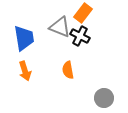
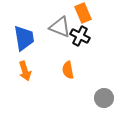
orange rectangle: rotated 60 degrees counterclockwise
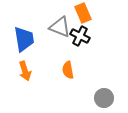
blue trapezoid: moved 1 px down
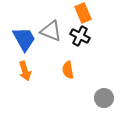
gray triangle: moved 9 px left, 4 px down
blue trapezoid: rotated 20 degrees counterclockwise
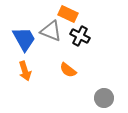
orange rectangle: moved 15 px left, 1 px down; rotated 42 degrees counterclockwise
orange semicircle: rotated 42 degrees counterclockwise
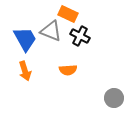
blue trapezoid: moved 1 px right
orange semicircle: rotated 42 degrees counterclockwise
gray circle: moved 10 px right
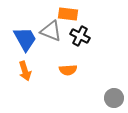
orange rectangle: rotated 18 degrees counterclockwise
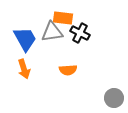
orange rectangle: moved 5 px left, 4 px down
gray triangle: moved 1 px right, 1 px down; rotated 30 degrees counterclockwise
black cross: moved 3 px up
orange arrow: moved 1 px left, 2 px up
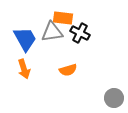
orange semicircle: rotated 12 degrees counterclockwise
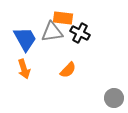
orange semicircle: rotated 30 degrees counterclockwise
